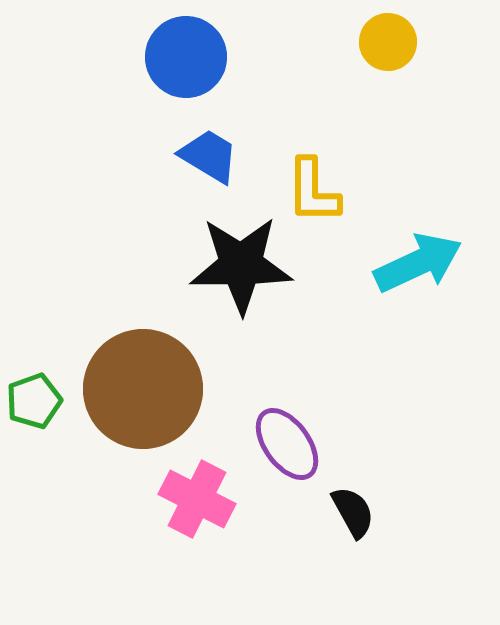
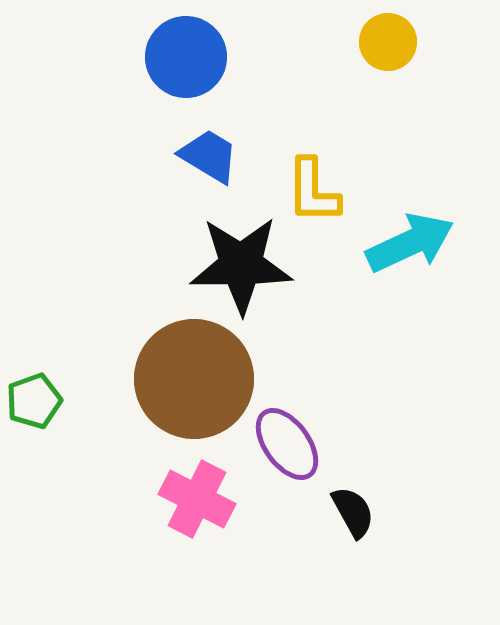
cyan arrow: moved 8 px left, 20 px up
brown circle: moved 51 px right, 10 px up
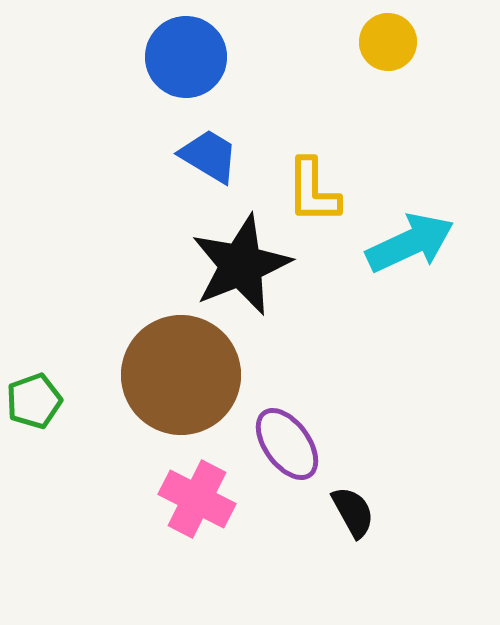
black star: rotated 22 degrees counterclockwise
brown circle: moved 13 px left, 4 px up
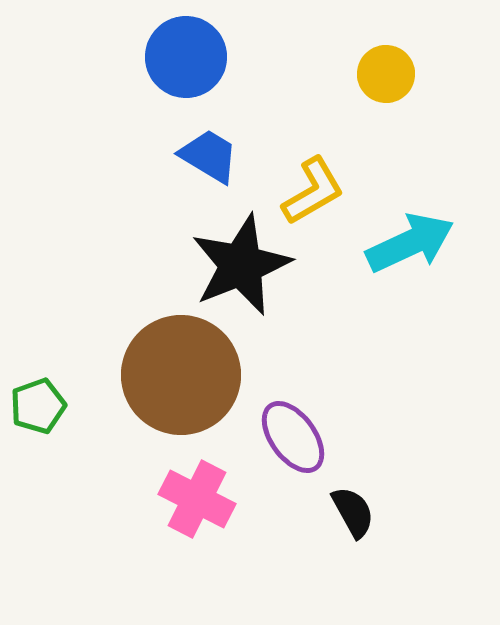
yellow circle: moved 2 px left, 32 px down
yellow L-shape: rotated 120 degrees counterclockwise
green pentagon: moved 4 px right, 5 px down
purple ellipse: moved 6 px right, 7 px up
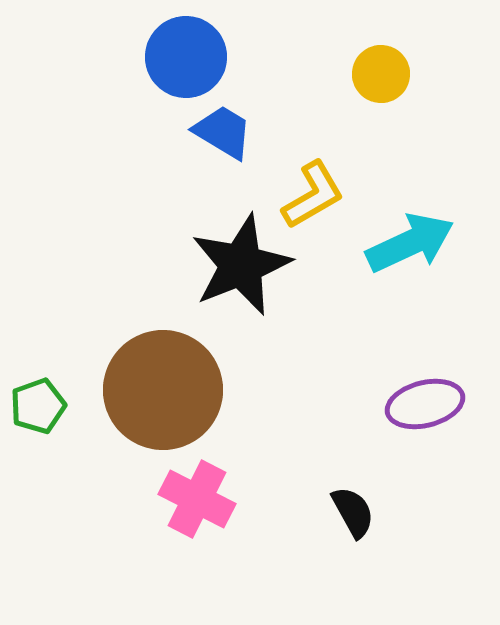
yellow circle: moved 5 px left
blue trapezoid: moved 14 px right, 24 px up
yellow L-shape: moved 4 px down
brown circle: moved 18 px left, 15 px down
purple ellipse: moved 132 px right, 33 px up; rotated 68 degrees counterclockwise
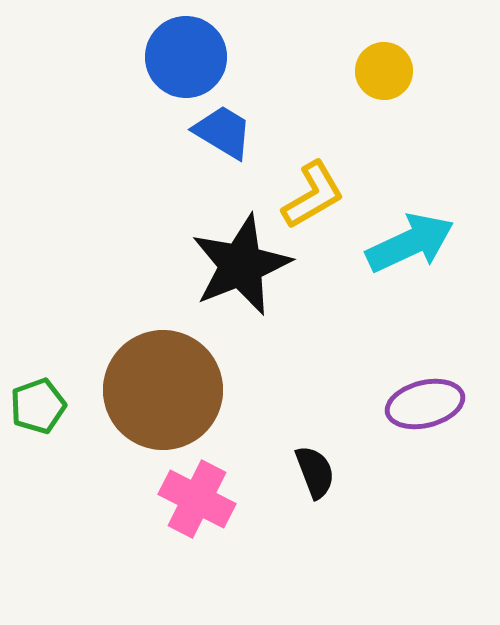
yellow circle: moved 3 px right, 3 px up
black semicircle: moved 38 px left, 40 px up; rotated 8 degrees clockwise
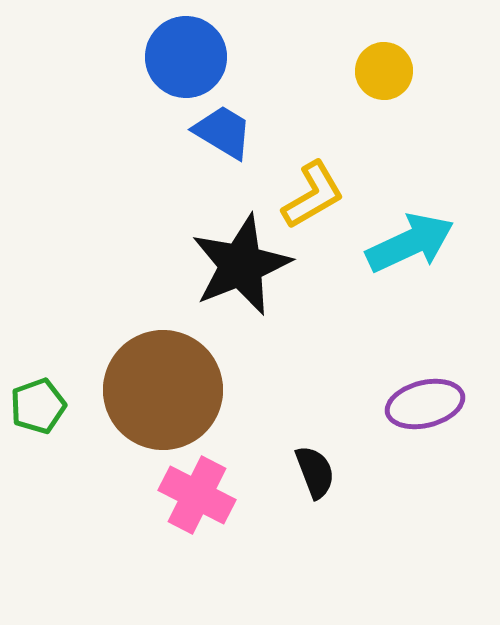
pink cross: moved 4 px up
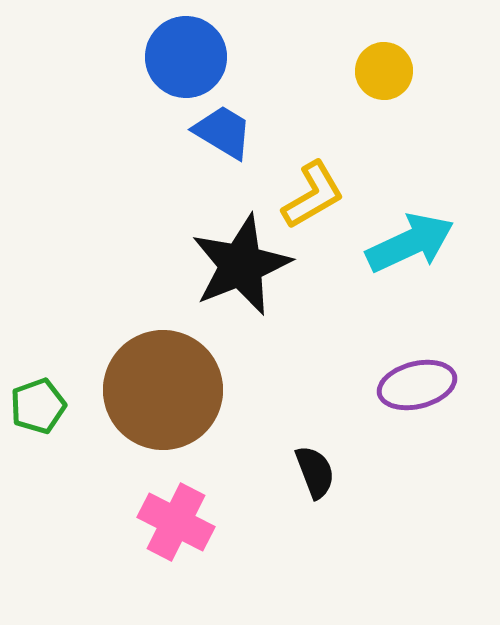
purple ellipse: moved 8 px left, 19 px up
pink cross: moved 21 px left, 27 px down
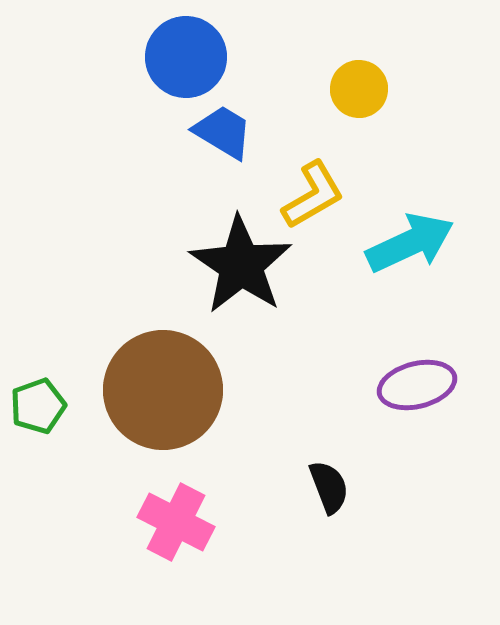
yellow circle: moved 25 px left, 18 px down
black star: rotated 16 degrees counterclockwise
black semicircle: moved 14 px right, 15 px down
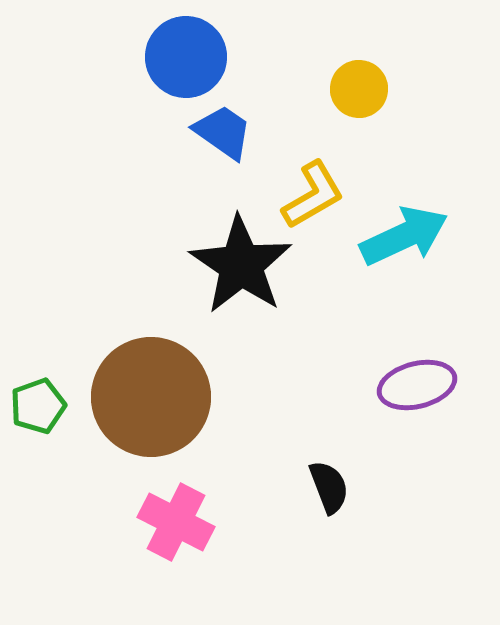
blue trapezoid: rotated 4 degrees clockwise
cyan arrow: moved 6 px left, 7 px up
brown circle: moved 12 px left, 7 px down
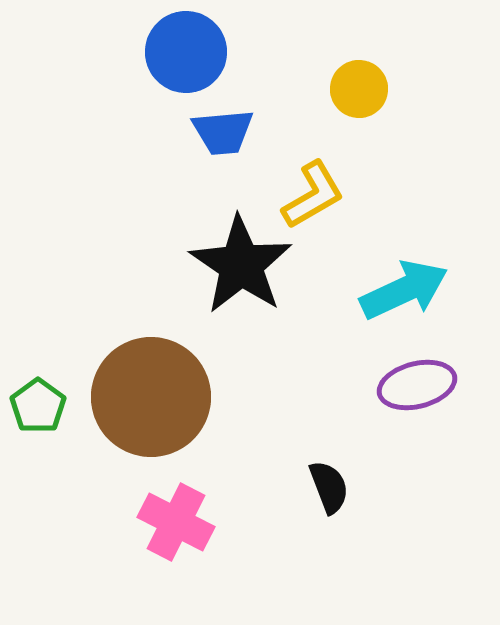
blue circle: moved 5 px up
blue trapezoid: rotated 140 degrees clockwise
cyan arrow: moved 54 px down
green pentagon: rotated 16 degrees counterclockwise
